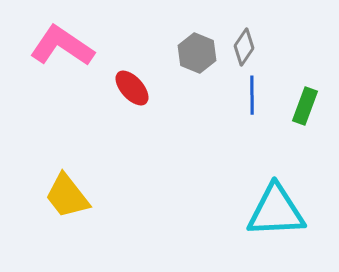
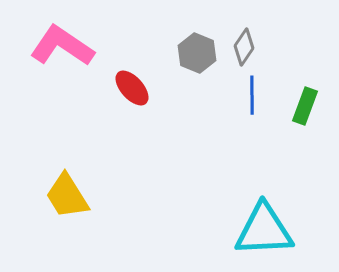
yellow trapezoid: rotated 6 degrees clockwise
cyan triangle: moved 12 px left, 19 px down
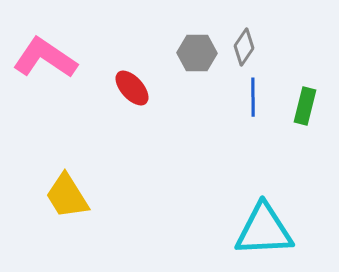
pink L-shape: moved 17 px left, 12 px down
gray hexagon: rotated 21 degrees counterclockwise
blue line: moved 1 px right, 2 px down
green rectangle: rotated 6 degrees counterclockwise
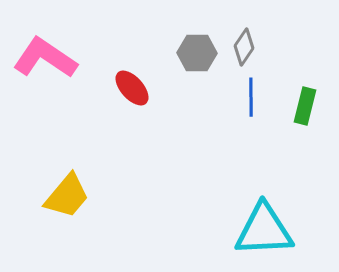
blue line: moved 2 px left
yellow trapezoid: rotated 108 degrees counterclockwise
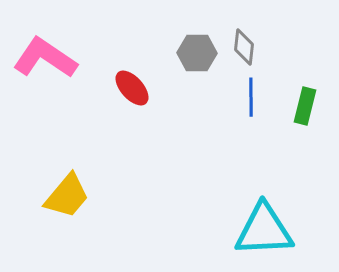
gray diamond: rotated 27 degrees counterclockwise
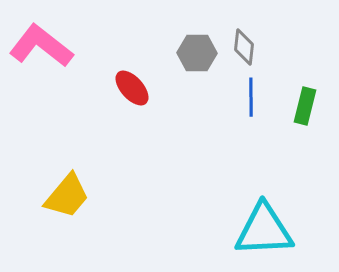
pink L-shape: moved 4 px left, 12 px up; rotated 4 degrees clockwise
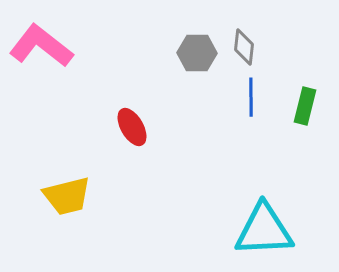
red ellipse: moved 39 px down; rotated 12 degrees clockwise
yellow trapezoid: rotated 36 degrees clockwise
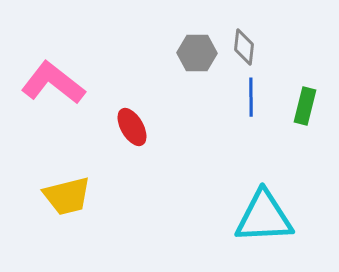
pink L-shape: moved 12 px right, 37 px down
cyan triangle: moved 13 px up
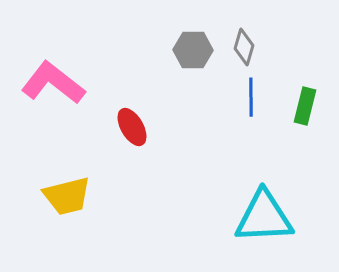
gray diamond: rotated 9 degrees clockwise
gray hexagon: moved 4 px left, 3 px up
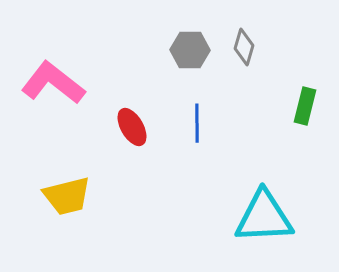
gray hexagon: moved 3 px left
blue line: moved 54 px left, 26 px down
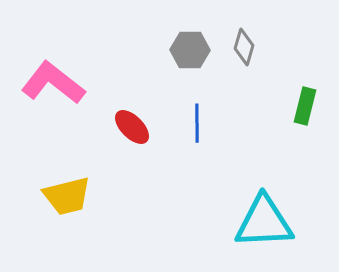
red ellipse: rotated 15 degrees counterclockwise
cyan triangle: moved 5 px down
